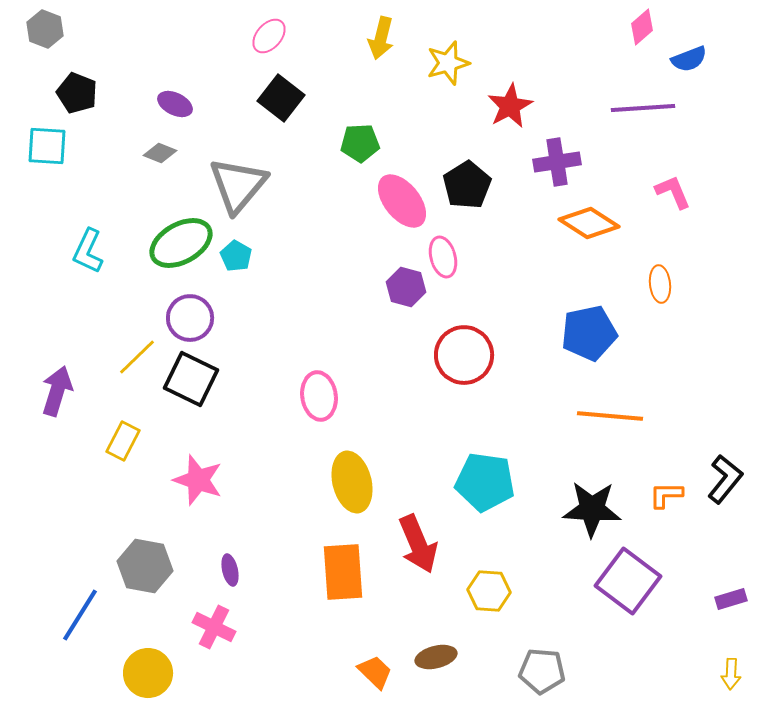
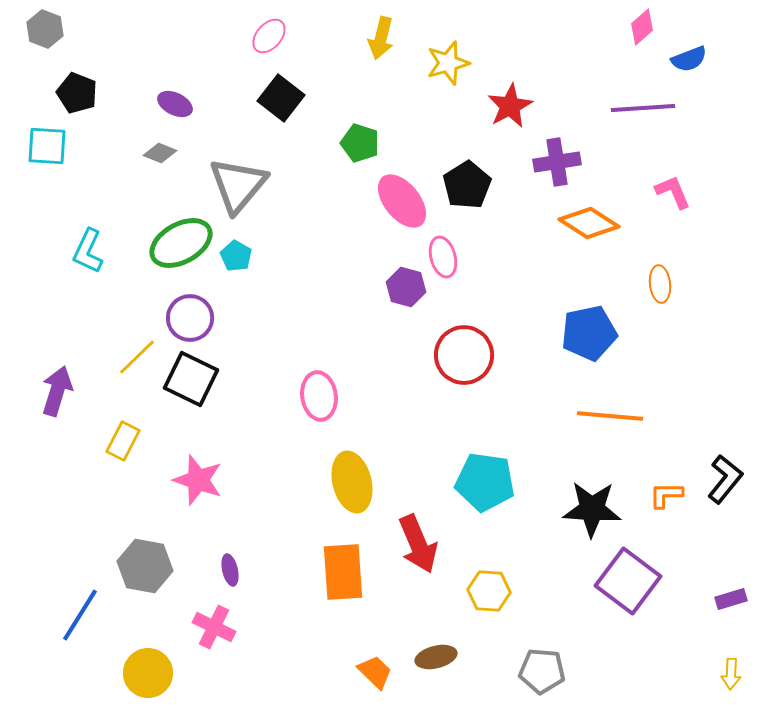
green pentagon at (360, 143): rotated 21 degrees clockwise
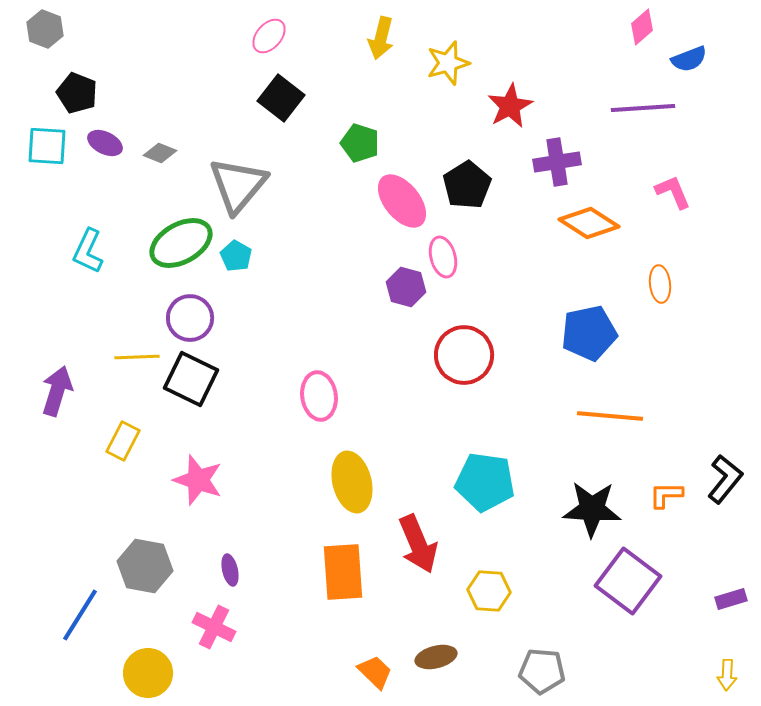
purple ellipse at (175, 104): moved 70 px left, 39 px down
yellow line at (137, 357): rotated 42 degrees clockwise
yellow arrow at (731, 674): moved 4 px left, 1 px down
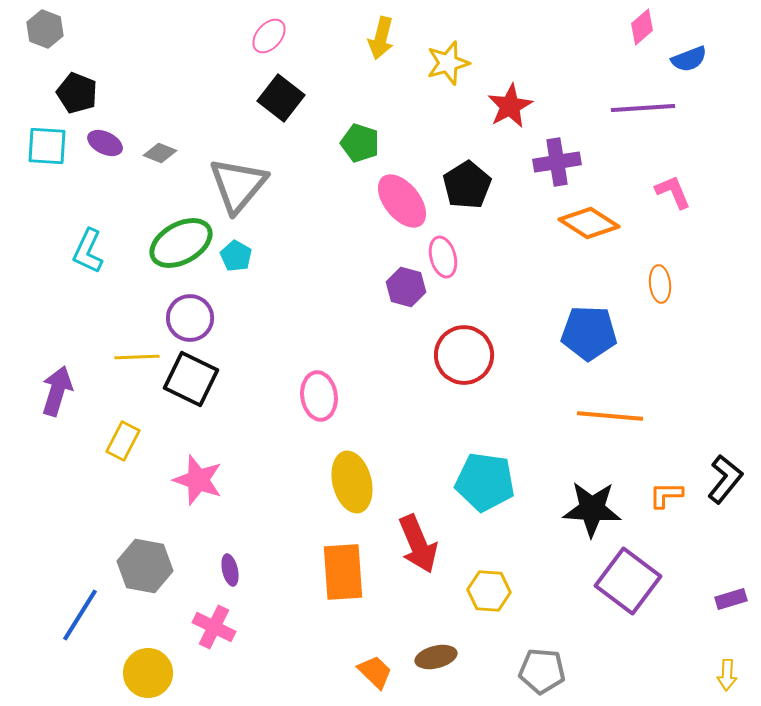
blue pentagon at (589, 333): rotated 14 degrees clockwise
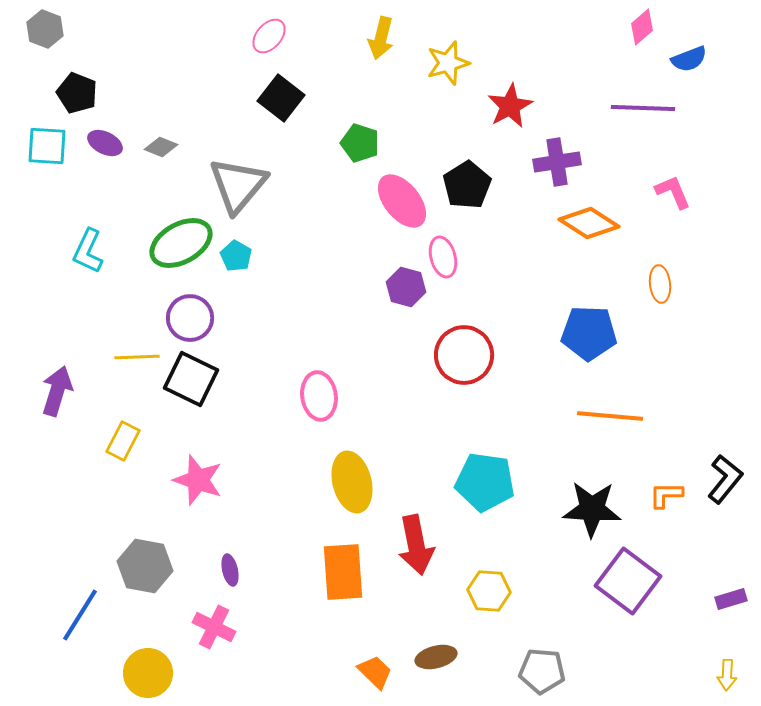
purple line at (643, 108): rotated 6 degrees clockwise
gray diamond at (160, 153): moved 1 px right, 6 px up
red arrow at (418, 544): moved 2 px left, 1 px down; rotated 12 degrees clockwise
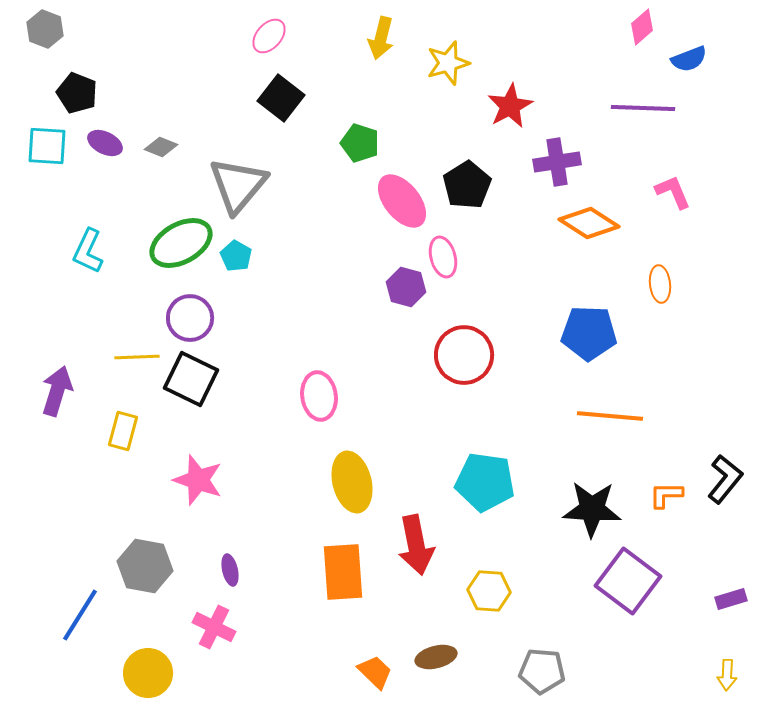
yellow rectangle at (123, 441): moved 10 px up; rotated 12 degrees counterclockwise
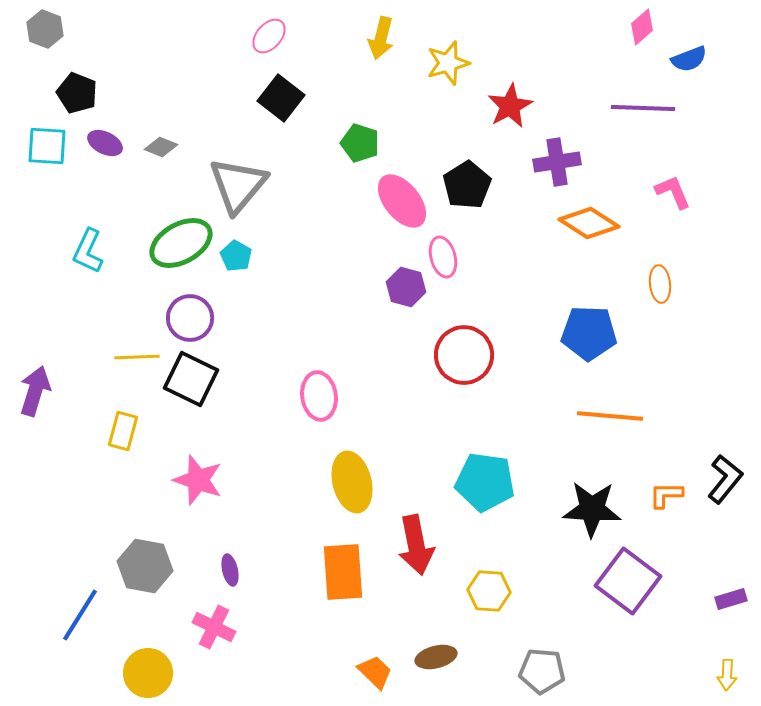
purple arrow at (57, 391): moved 22 px left
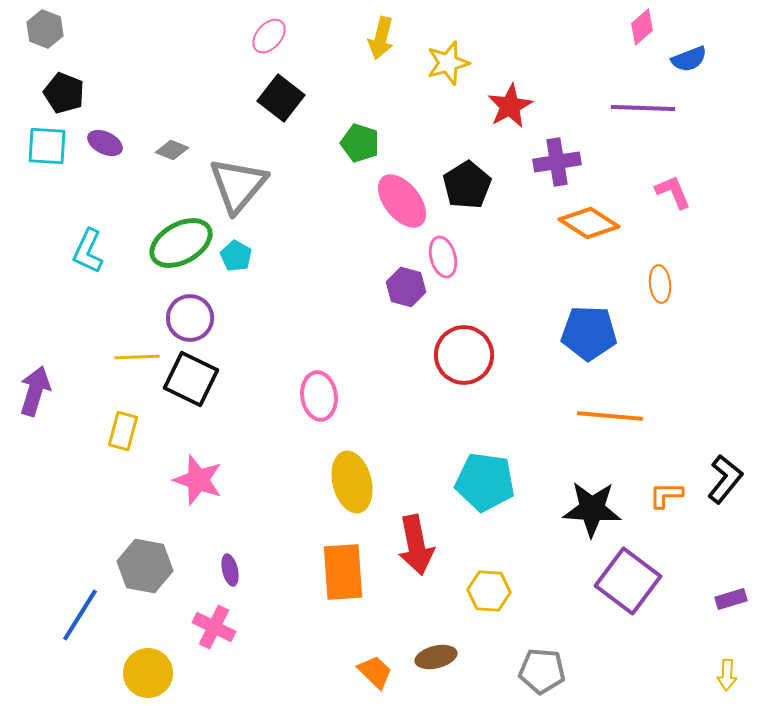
black pentagon at (77, 93): moved 13 px left
gray diamond at (161, 147): moved 11 px right, 3 px down
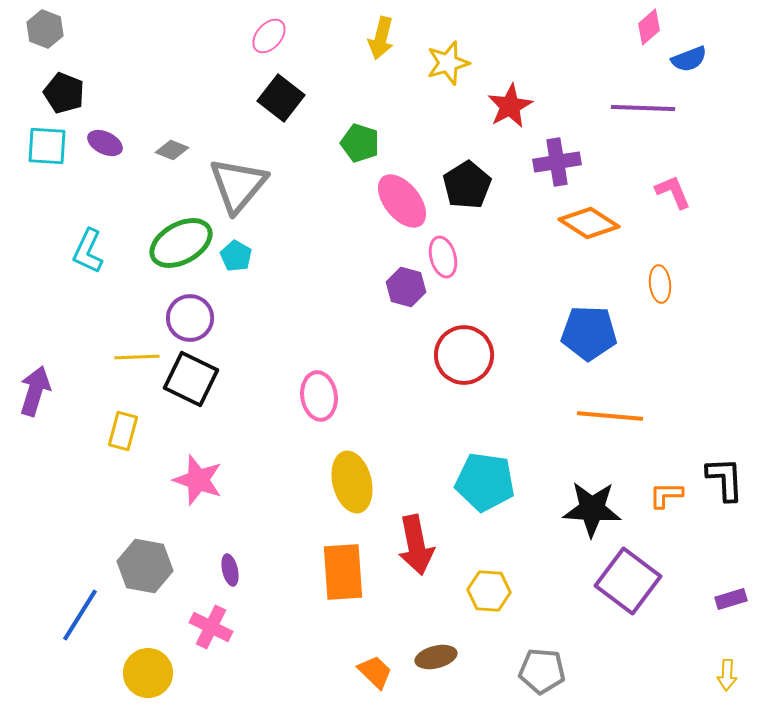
pink diamond at (642, 27): moved 7 px right
black L-shape at (725, 479): rotated 42 degrees counterclockwise
pink cross at (214, 627): moved 3 px left
